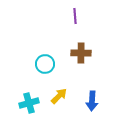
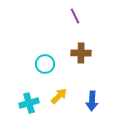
purple line: rotated 21 degrees counterclockwise
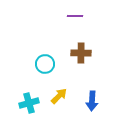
purple line: rotated 63 degrees counterclockwise
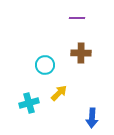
purple line: moved 2 px right, 2 px down
cyan circle: moved 1 px down
yellow arrow: moved 3 px up
blue arrow: moved 17 px down
